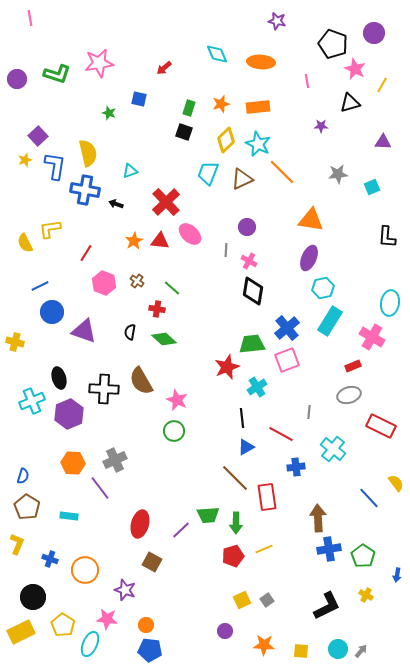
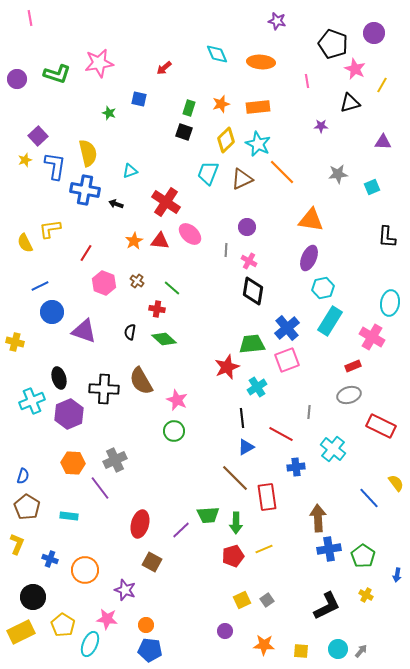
red cross at (166, 202): rotated 12 degrees counterclockwise
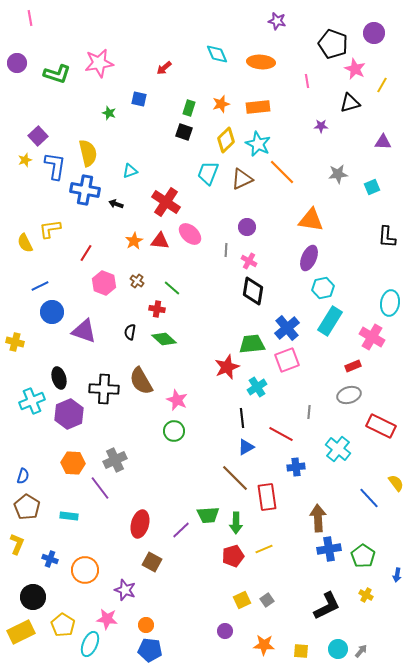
purple circle at (17, 79): moved 16 px up
cyan cross at (333, 449): moved 5 px right
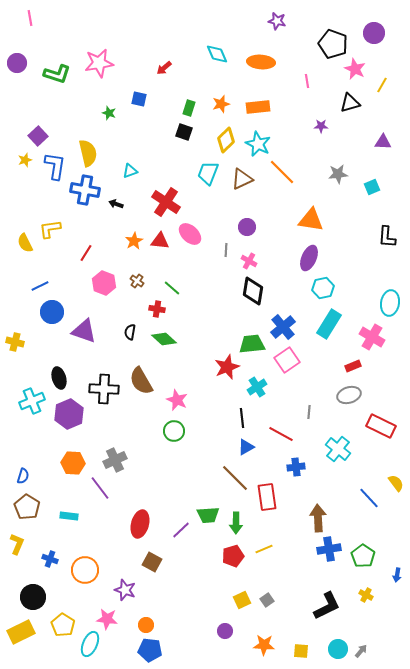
cyan rectangle at (330, 321): moved 1 px left, 3 px down
blue cross at (287, 328): moved 4 px left, 1 px up
pink square at (287, 360): rotated 15 degrees counterclockwise
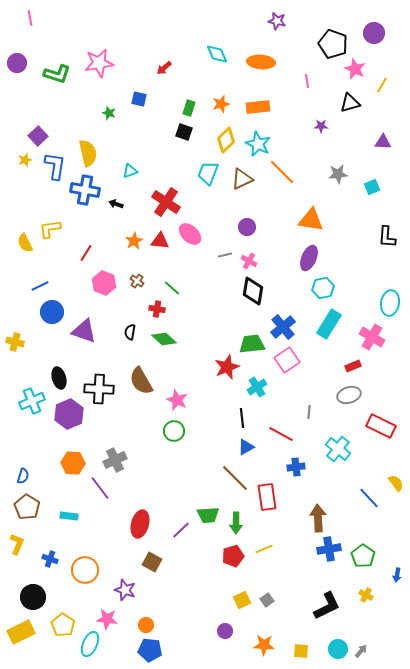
gray line at (226, 250): moved 1 px left, 5 px down; rotated 72 degrees clockwise
black cross at (104, 389): moved 5 px left
